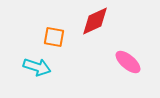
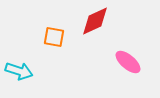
cyan arrow: moved 18 px left, 4 px down
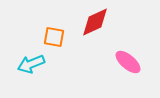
red diamond: moved 1 px down
cyan arrow: moved 12 px right, 7 px up; rotated 140 degrees clockwise
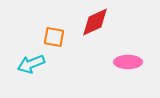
pink ellipse: rotated 40 degrees counterclockwise
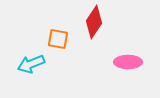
red diamond: moved 1 px left; rotated 32 degrees counterclockwise
orange square: moved 4 px right, 2 px down
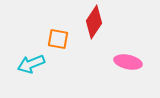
pink ellipse: rotated 12 degrees clockwise
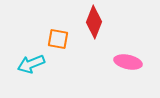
red diamond: rotated 12 degrees counterclockwise
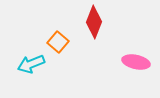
orange square: moved 3 px down; rotated 30 degrees clockwise
pink ellipse: moved 8 px right
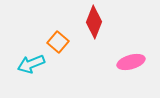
pink ellipse: moved 5 px left; rotated 28 degrees counterclockwise
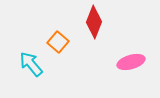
cyan arrow: rotated 72 degrees clockwise
